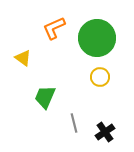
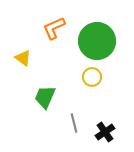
green circle: moved 3 px down
yellow circle: moved 8 px left
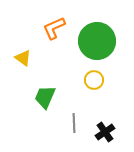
yellow circle: moved 2 px right, 3 px down
gray line: rotated 12 degrees clockwise
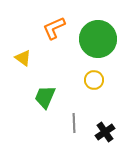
green circle: moved 1 px right, 2 px up
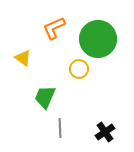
yellow circle: moved 15 px left, 11 px up
gray line: moved 14 px left, 5 px down
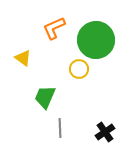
green circle: moved 2 px left, 1 px down
